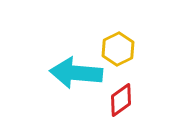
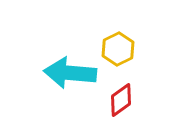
cyan arrow: moved 6 px left
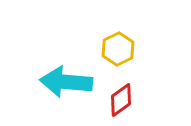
cyan arrow: moved 4 px left, 9 px down
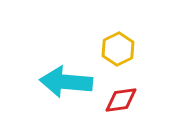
red diamond: rotated 28 degrees clockwise
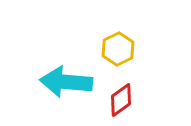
red diamond: rotated 28 degrees counterclockwise
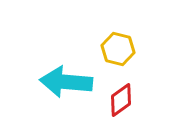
yellow hexagon: rotated 20 degrees counterclockwise
